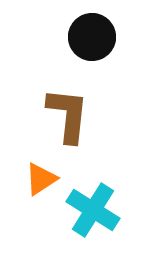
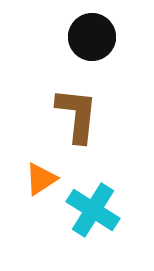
brown L-shape: moved 9 px right
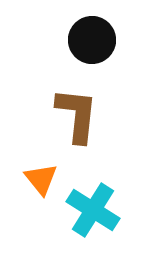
black circle: moved 3 px down
orange triangle: rotated 36 degrees counterclockwise
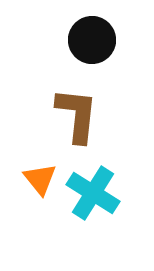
orange triangle: moved 1 px left
cyan cross: moved 17 px up
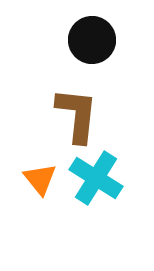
cyan cross: moved 3 px right, 15 px up
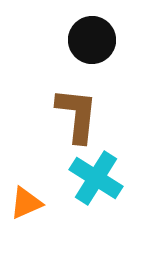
orange triangle: moved 14 px left, 24 px down; rotated 45 degrees clockwise
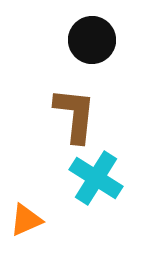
brown L-shape: moved 2 px left
orange triangle: moved 17 px down
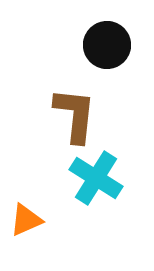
black circle: moved 15 px right, 5 px down
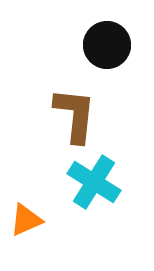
cyan cross: moved 2 px left, 4 px down
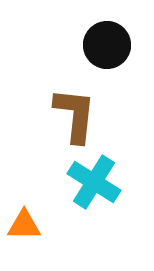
orange triangle: moved 2 px left, 5 px down; rotated 24 degrees clockwise
